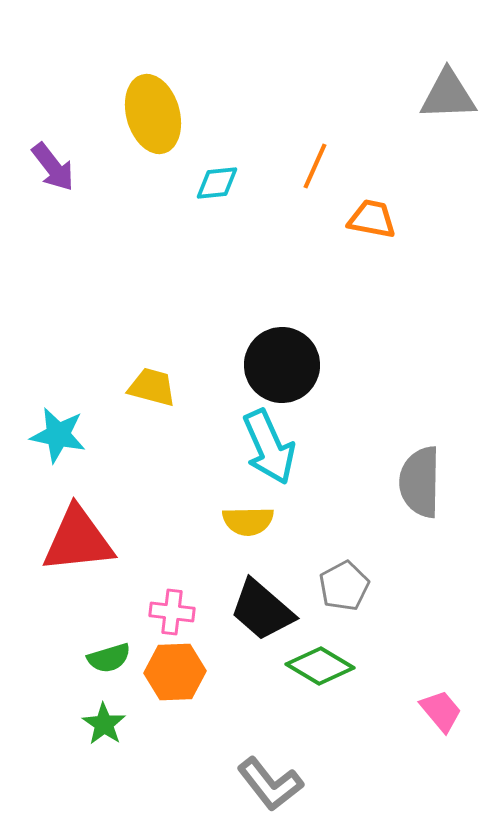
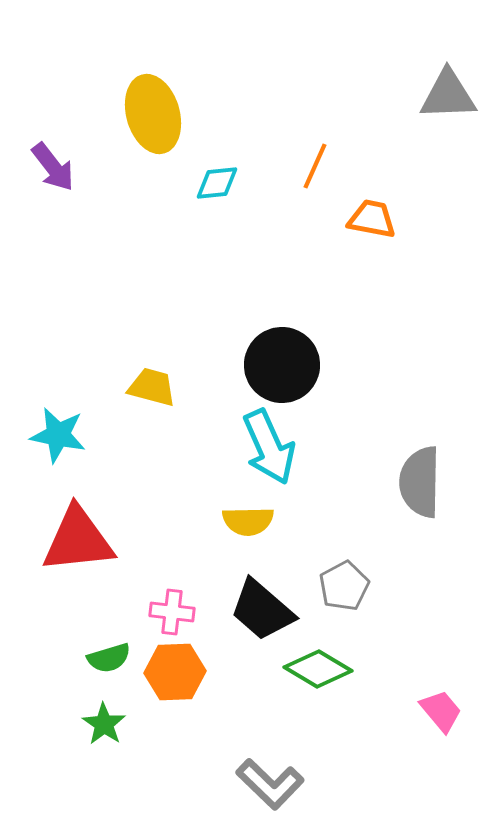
green diamond: moved 2 px left, 3 px down
gray L-shape: rotated 8 degrees counterclockwise
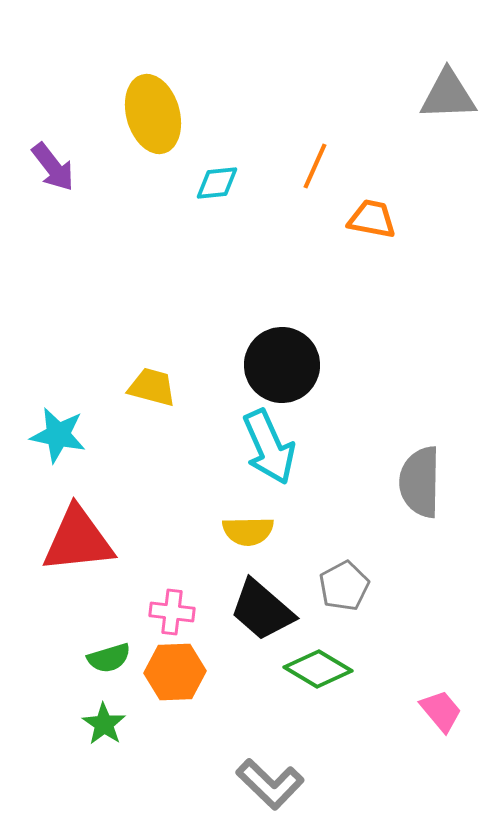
yellow semicircle: moved 10 px down
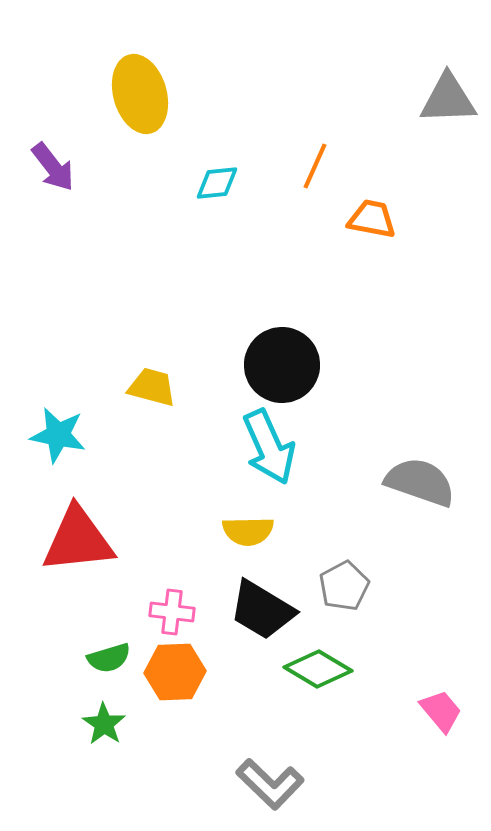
gray triangle: moved 4 px down
yellow ellipse: moved 13 px left, 20 px up
gray semicircle: rotated 108 degrees clockwise
black trapezoid: rotated 10 degrees counterclockwise
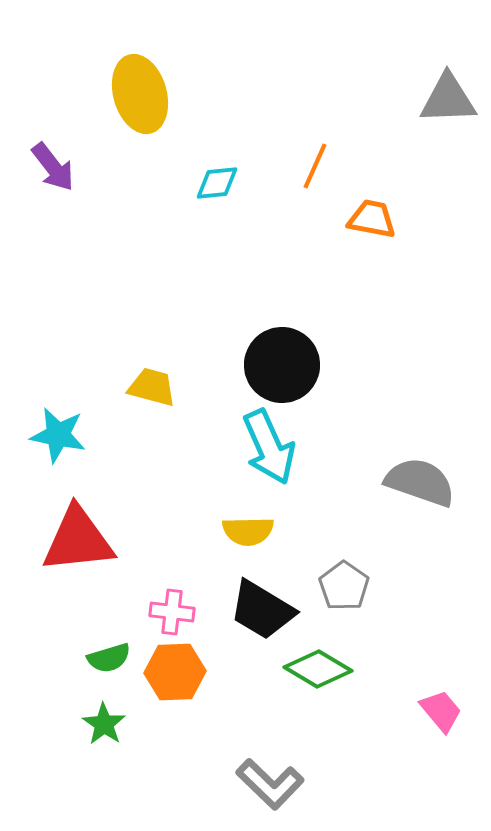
gray pentagon: rotated 9 degrees counterclockwise
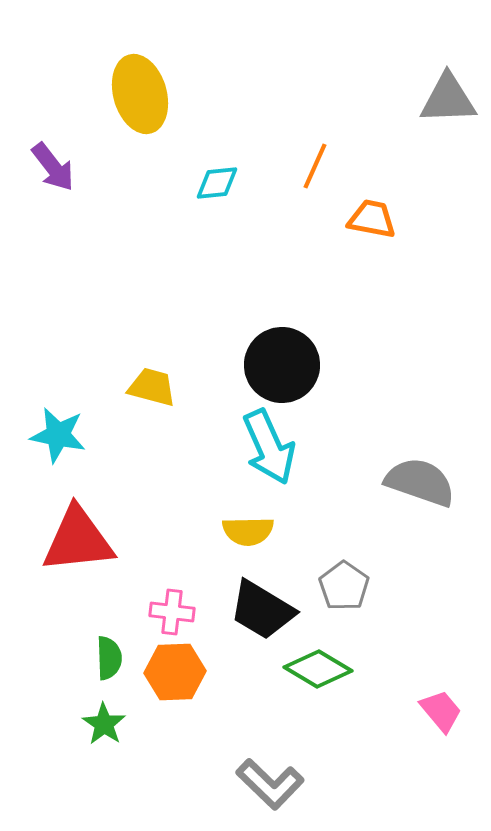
green semicircle: rotated 75 degrees counterclockwise
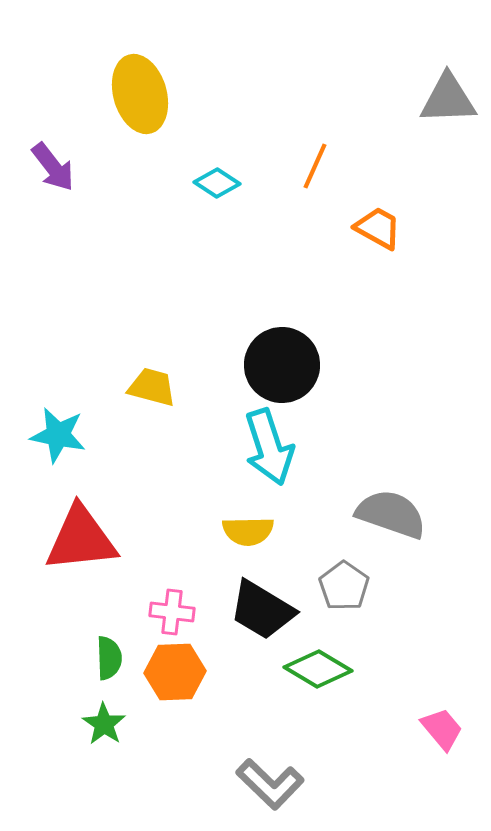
cyan diamond: rotated 39 degrees clockwise
orange trapezoid: moved 6 px right, 9 px down; rotated 18 degrees clockwise
cyan arrow: rotated 6 degrees clockwise
gray semicircle: moved 29 px left, 32 px down
red triangle: moved 3 px right, 1 px up
pink trapezoid: moved 1 px right, 18 px down
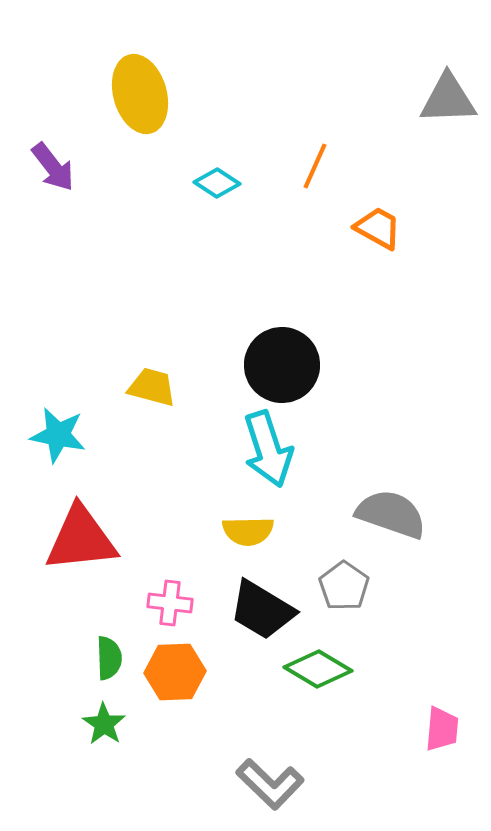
cyan arrow: moved 1 px left, 2 px down
pink cross: moved 2 px left, 9 px up
pink trapezoid: rotated 45 degrees clockwise
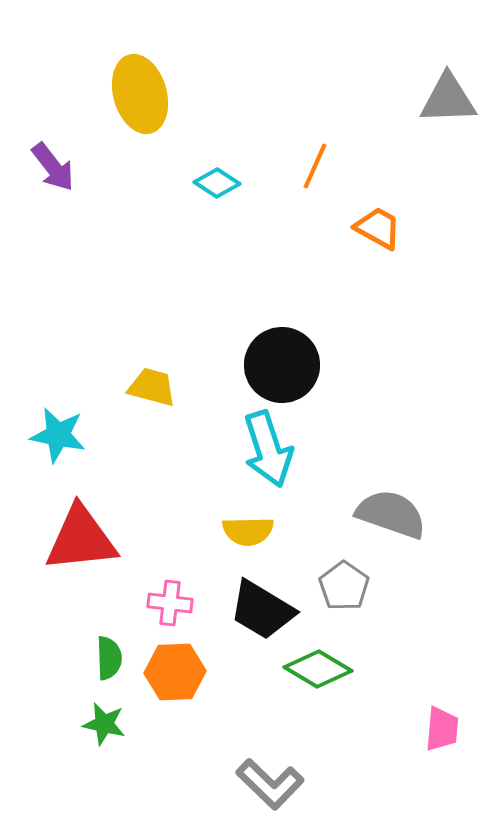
green star: rotated 21 degrees counterclockwise
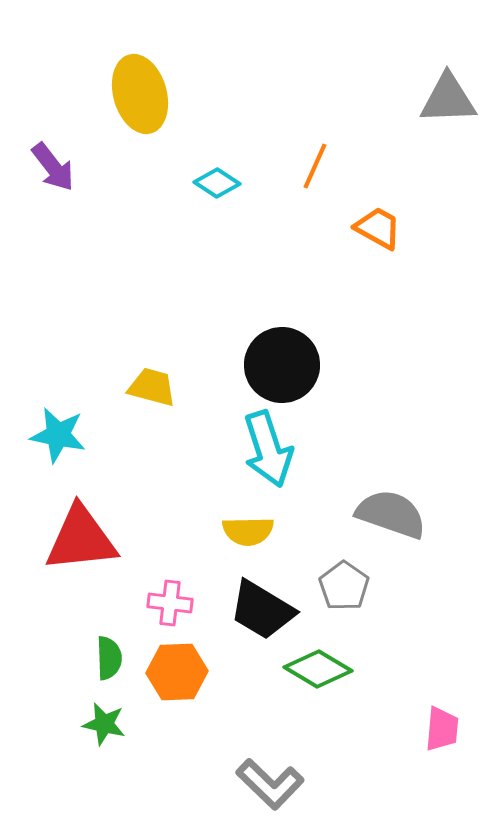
orange hexagon: moved 2 px right
